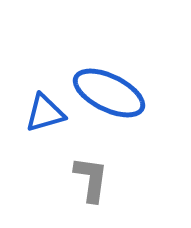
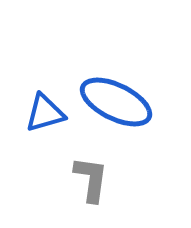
blue ellipse: moved 7 px right, 9 px down
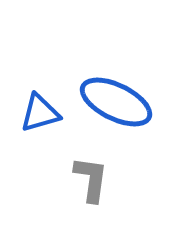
blue triangle: moved 5 px left
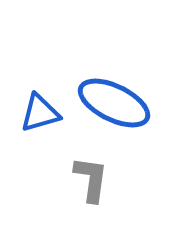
blue ellipse: moved 2 px left, 1 px down
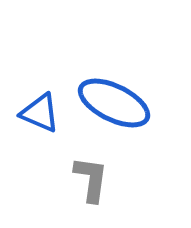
blue triangle: rotated 39 degrees clockwise
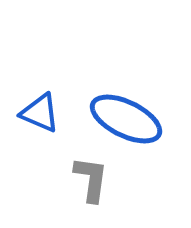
blue ellipse: moved 12 px right, 16 px down
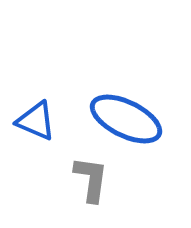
blue triangle: moved 4 px left, 8 px down
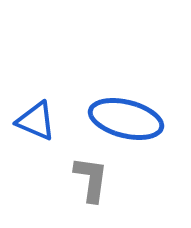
blue ellipse: rotated 12 degrees counterclockwise
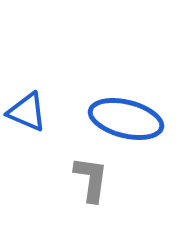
blue triangle: moved 9 px left, 9 px up
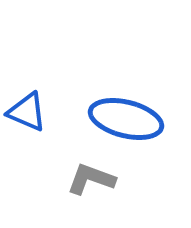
gray L-shape: rotated 78 degrees counterclockwise
